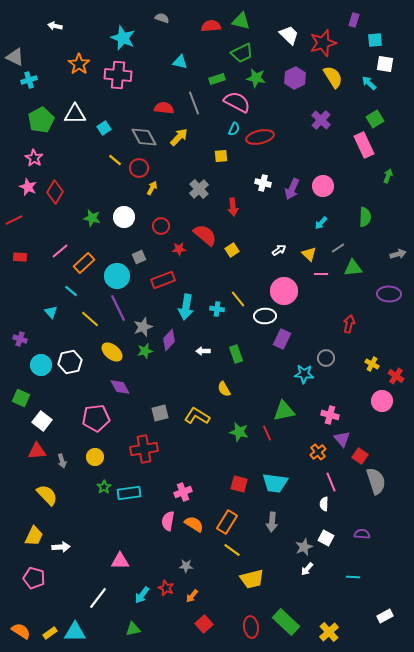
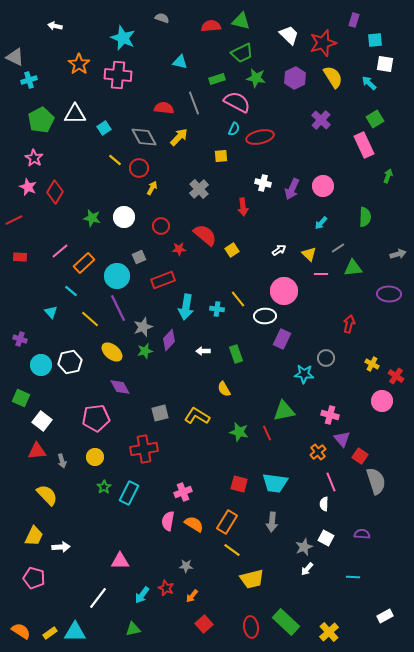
red arrow at (233, 207): moved 10 px right
cyan rectangle at (129, 493): rotated 55 degrees counterclockwise
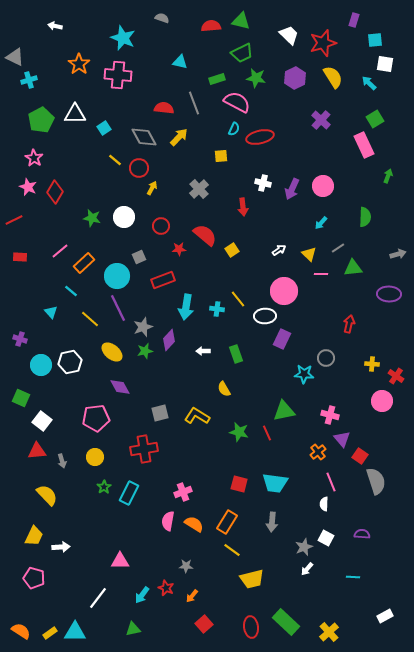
yellow cross at (372, 364): rotated 24 degrees counterclockwise
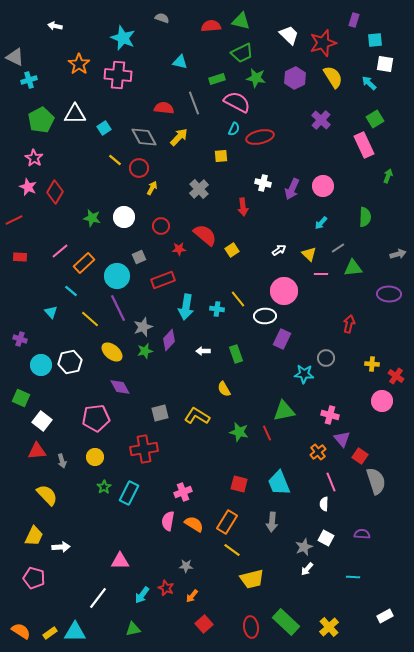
cyan trapezoid at (275, 483): moved 4 px right; rotated 60 degrees clockwise
yellow cross at (329, 632): moved 5 px up
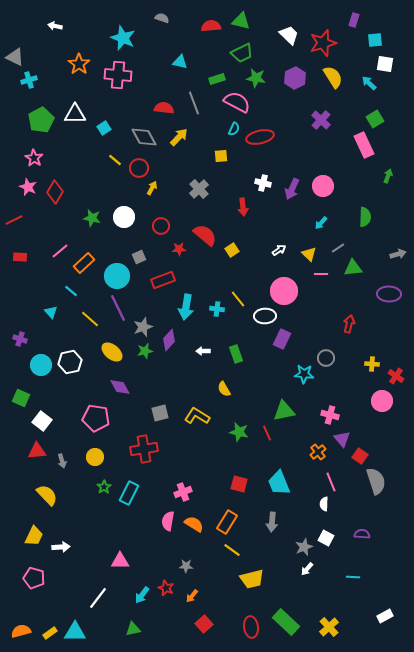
pink pentagon at (96, 418): rotated 16 degrees clockwise
orange semicircle at (21, 631): rotated 48 degrees counterclockwise
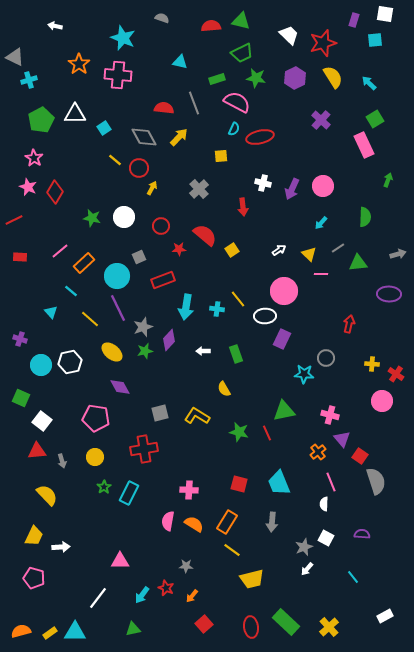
white square at (385, 64): moved 50 px up
green arrow at (388, 176): moved 4 px down
green triangle at (353, 268): moved 5 px right, 5 px up
red cross at (396, 376): moved 2 px up
pink cross at (183, 492): moved 6 px right, 2 px up; rotated 24 degrees clockwise
cyan line at (353, 577): rotated 48 degrees clockwise
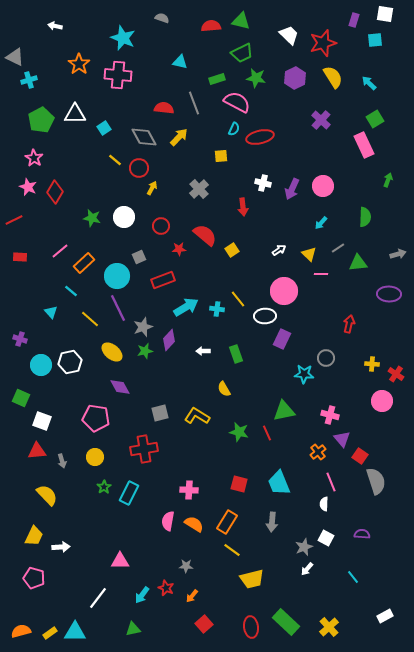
cyan arrow at (186, 307): rotated 130 degrees counterclockwise
white square at (42, 421): rotated 18 degrees counterclockwise
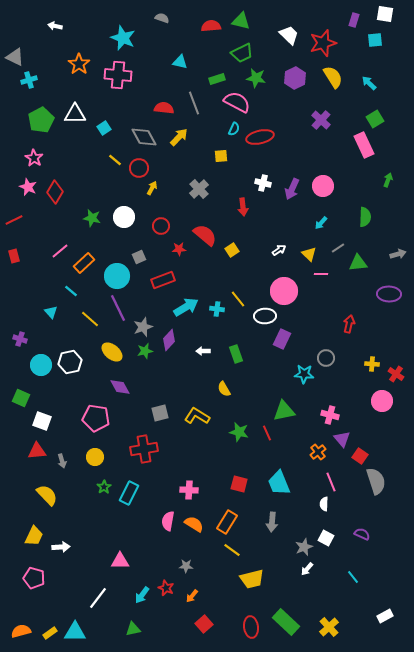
red rectangle at (20, 257): moved 6 px left, 1 px up; rotated 72 degrees clockwise
purple semicircle at (362, 534): rotated 21 degrees clockwise
